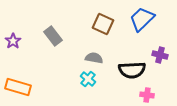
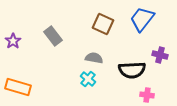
blue trapezoid: rotated 8 degrees counterclockwise
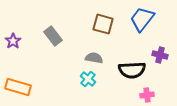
brown square: rotated 10 degrees counterclockwise
pink cross: rotated 16 degrees counterclockwise
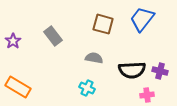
purple cross: moved 16 px down
cyan cross: moved 1 px left, 9 px down; rotated 14 degrees counterclockwise
orange rectangle: rotated 15 degrees clockwise
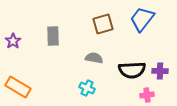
brown square: rotated 30 degrees counterclockwise
gray rectangle: rotated 36 degrees clockwise
purple cross: rotated 14 degrees counterclockwise
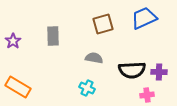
blue trapezoid: moved 2 px right, 1 px up; rotated 28 degrees clockwise
purple cross: moved 1 px left, 1 px down
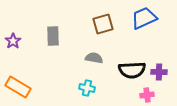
cyan cross: rotated 14 degrees counterclockwise
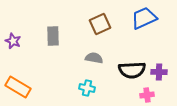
brown square: moved 3 px left; rotated 10 degrees counterclockwise
purple star: rotated 14 degrees counterclockwise
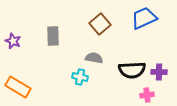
brown square: rotated 15 degrees counterclockwise
cyan cross: moved 7 px left, 11 px up
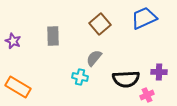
gray semicircle: rotated 60 degrees counterclockwise
black semicircle: moved 6 px left, 9 px down
pink cross: rotated 16 degrees counterclockwise
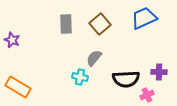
gray rectangle: moved 13 px right, 12 px up
purple star: moved 1 px left, 1 px up
